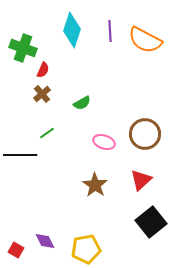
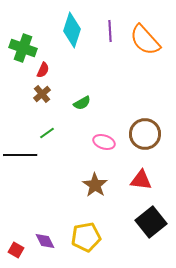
orange semicircle: rotated 20 degrees clockwise
red triangle: rotated 50 degrees clockwise
yellow pentagon: moved 12 px up
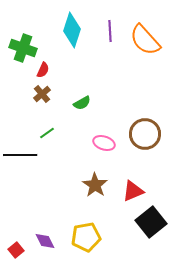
pink ellipse: moved 1 px down
red triangle: moved 8 px left, 11 px down; rotated 30 degrees counterclockwise
red square: rotated 21 degrees clockwise
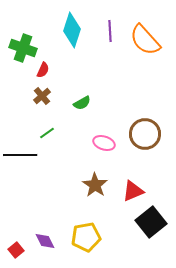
brown cross: moved 2 px down
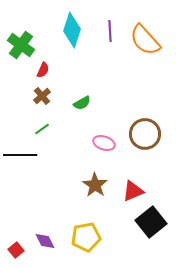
green cross: moved 2 px left, 3 px up; rotated 16 degrees clockwise
green line: moved 5 px left, 4 px up
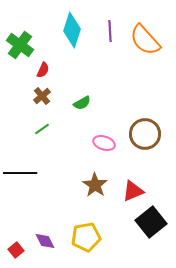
green cross: moved 1 px left
black line: moved 18 px down
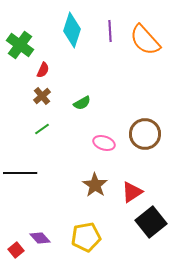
red triangle: moved 1 px left, 1 px down; rotated 10 degrees counterclockwise
purple diamond: moved 5 px left, 3 px up; rotated 15 degrees counterclockwise
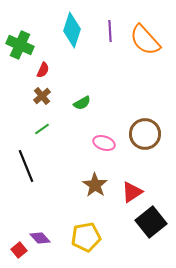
green cross: rotated 12 degrees counterclockwise
black line: moved 6 px right, 7 px up; rotated 68 degrees clockwise
red square: moved 3 px right
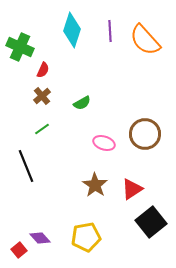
green cross: moved 2 px down
red triangle: moved 3 px up
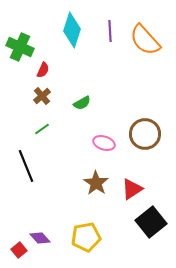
brown star: moved 1 px right, 2 px up
